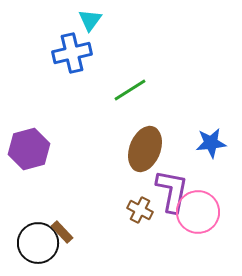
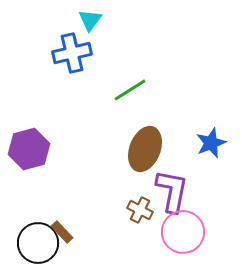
blue star: rotated 16 degrees counterclockwise
pink circle: moved 15 px left, 20 px down
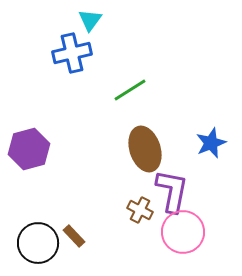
brown ellipse: rotated 39 degrees counterclockwise
brown rectangle: moved 12 px right, 4 px down
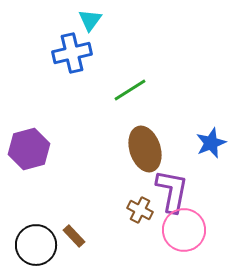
pink circle: moved 1 px right, 2 px up
black circle: moved 2 px left, 2 px down
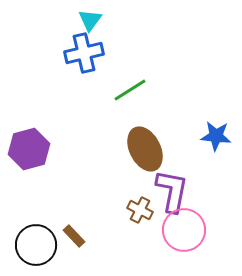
blue cross: moved 12 px right
blue star: moved 5 px right, 7 px up; rotated 28 degrees clockwise
brown ellipse: rotated 9 degrees counterclockwise
